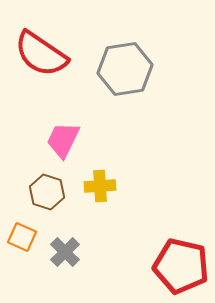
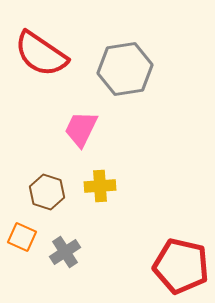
pink trapezoid: moved 18 px right, 11 px up
gray cross: rotated 12 degrees clockwise
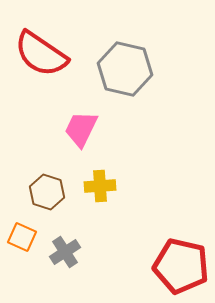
gray hexagon: rotated 22 degrees clockwise
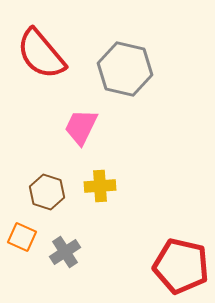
red semicircle: rotated 16 degrees clockwise
pink trapezoid: moved 2 px up
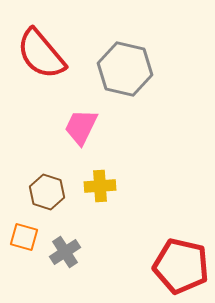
orange square: moved 2 px right; rotated 8 degrees counterclockwise
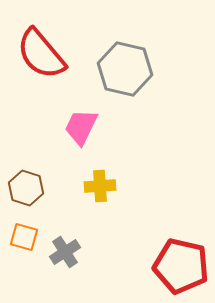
brown hexagon: moved 21 px left, 4 px up
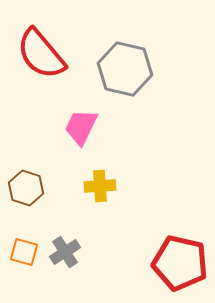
orange square: moved 15 px down
red pentagon: moved 1 px left, 3 px up
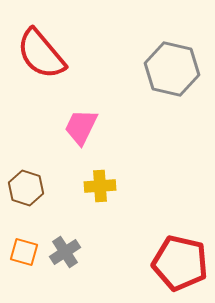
gray hexagon: moved 47 px right
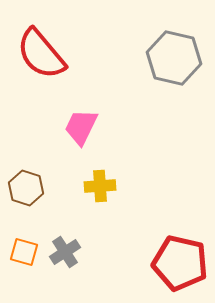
gray hexagon: moved 2 px right, 11 px up
